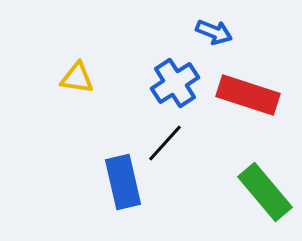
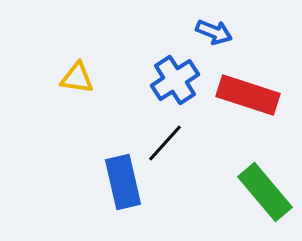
blue cross: moved 3 px up
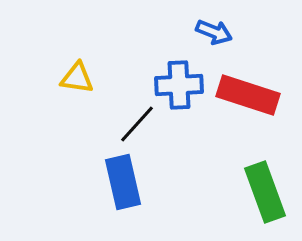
blue cross: moved 4 px right, 5 px down; rotated 30 degrees clockwise
black line: moved 28 px left, 19 px up
green rectangle: rotated 20 degrees clockwise
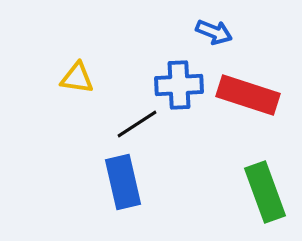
black line: rotated 15 degrees clockwise
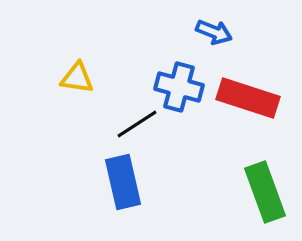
blue cross: moved 2 px down; rotated 18 degrees clockwise
red rectangle: moved 3 px down
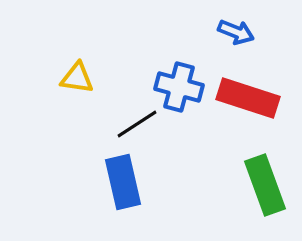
blue arrow: moved 22 px right
green rectangle: moved 7 px up
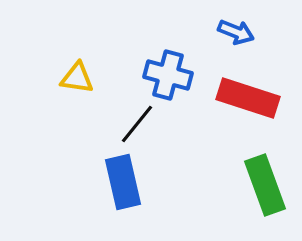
blue cross: moved 11 px left, 12 px up
black line: rotated 18 degrees counterclockwise
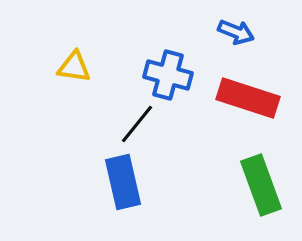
yellow triangle: moved 3 px left, 11 px up
green rectangle: moved 4 px left
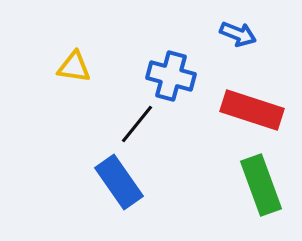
blue arrow: moved 2 px right, 2 px down
blue cross: moved 3 px right, 1 px down
red rectangle: moved 4 px right, 12 px down
blue rectangle: moved 4 px left; rotated 22 degrees counterclockwise
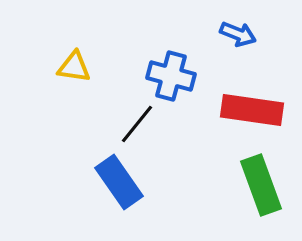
red rectangle: rotated 10 degrees counterclockwise
